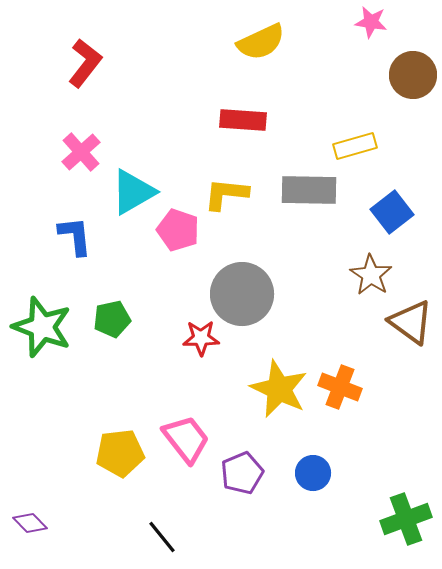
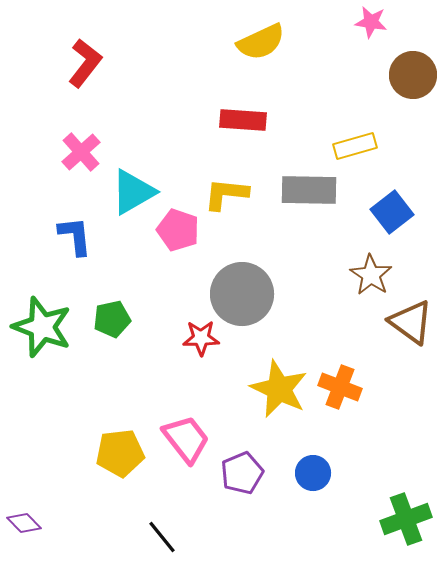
purple diamond: moved 6 px left
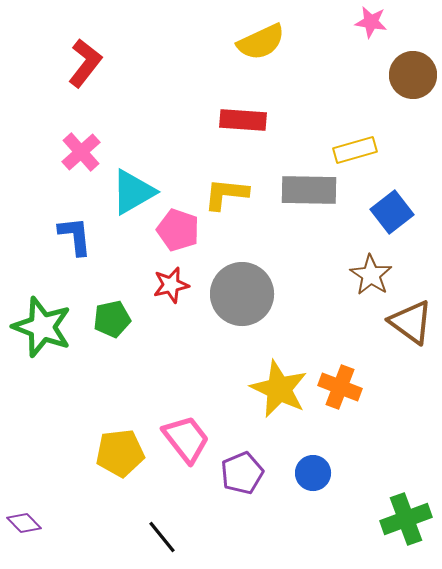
yellow rectangle: moved 4 px down
red star: moved 30 px left, 53 px up; rotated 12 degrees counterclockwise
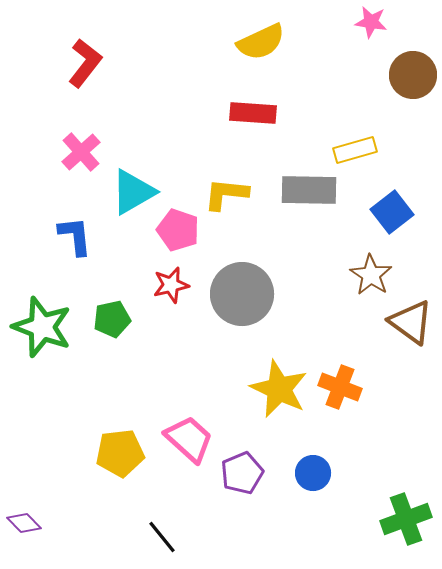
red rectangle: moved 10 px right, 7 px up
pink trapezoid: moved 3 px right; rotated 10 degrees counterclockwise
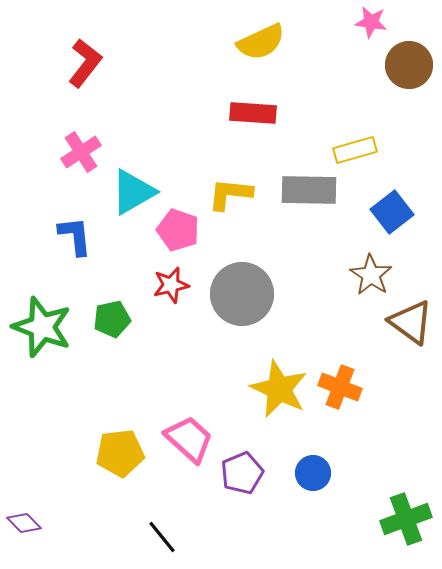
brown circle: moved 4 px left, 10 px up
pink cross: rotated 9 degrees clockwise
yellow L-shape: moved 4 px right
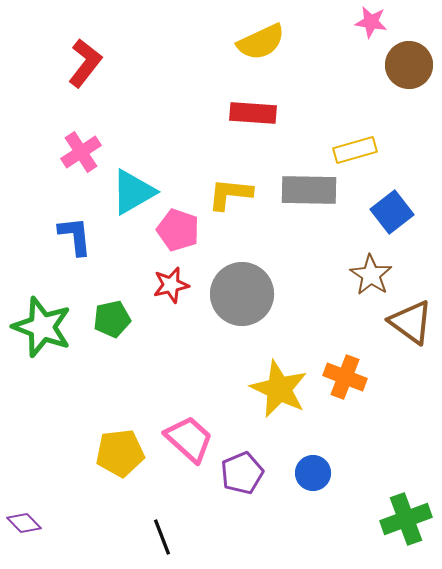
orange cross: moved 5 px right, 10 px up
black line: rotated 18 degrees clockwise
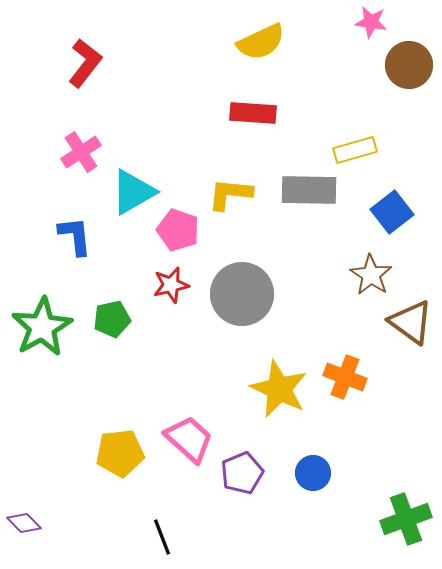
green star: rotated 22 degrees clockwise
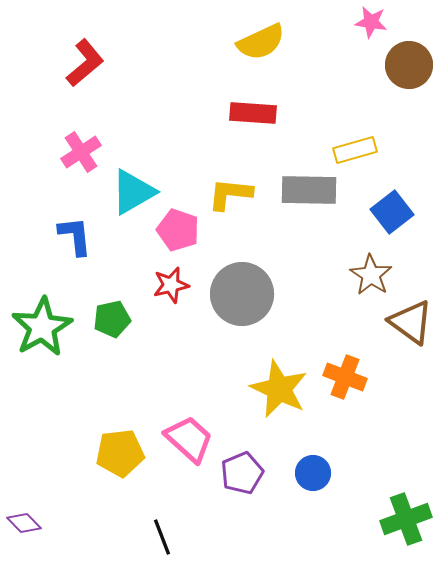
red L-shape: rotated 12 degrees clockwise
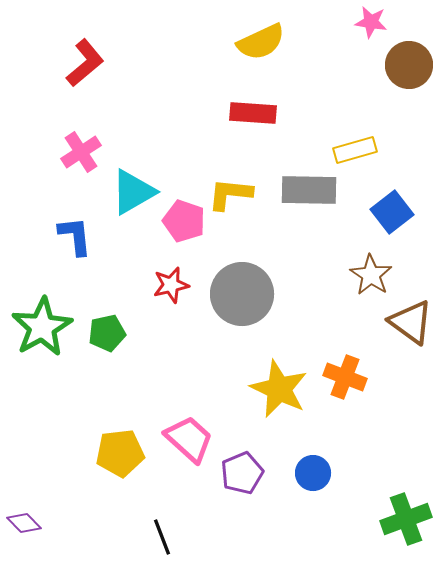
pink pentagon: moved 6 px right, 9 px up
green pentagon: moved 5 px left, 14 px down
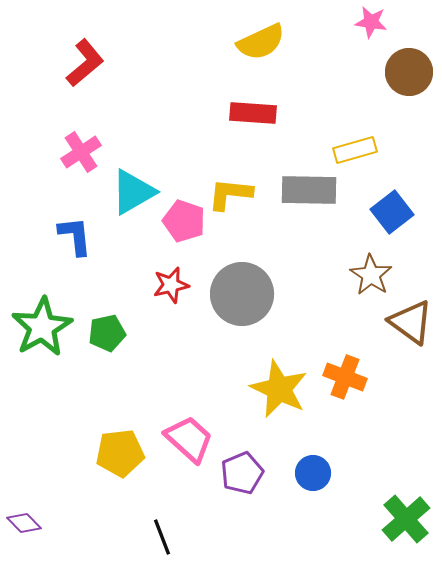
brown circle: moved 7 px down
green cross: rotated 21 degrees counterclockwise
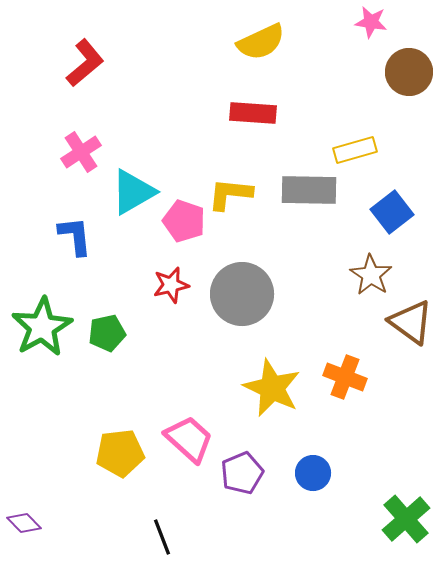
yellow star: moved 7 px left, 1 px up
